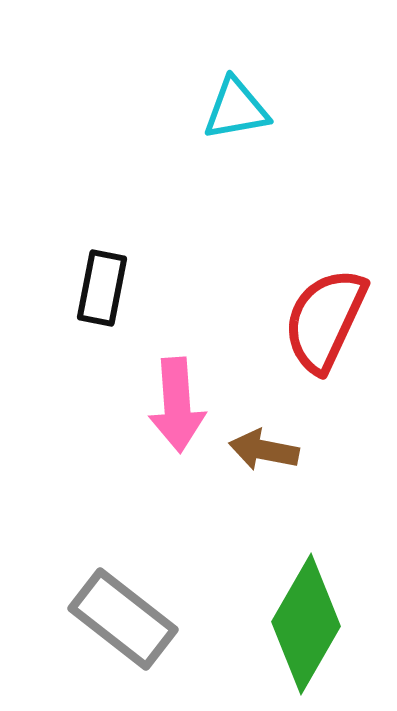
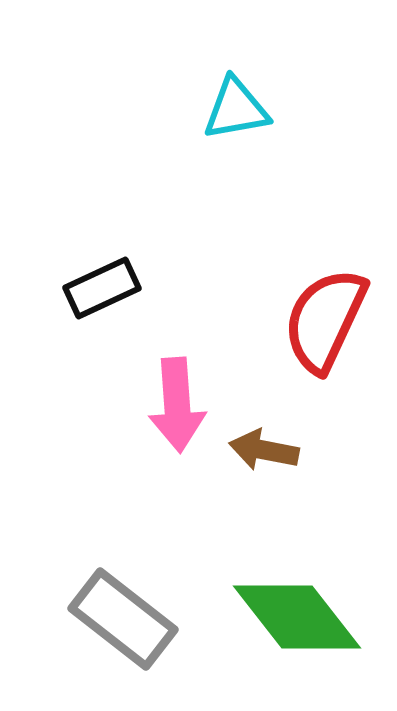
black rectangle: rotated 54 degrees clockwise
green diamond: moved 9 px left, 7 px up; rotated 68 degrees counterclockwise
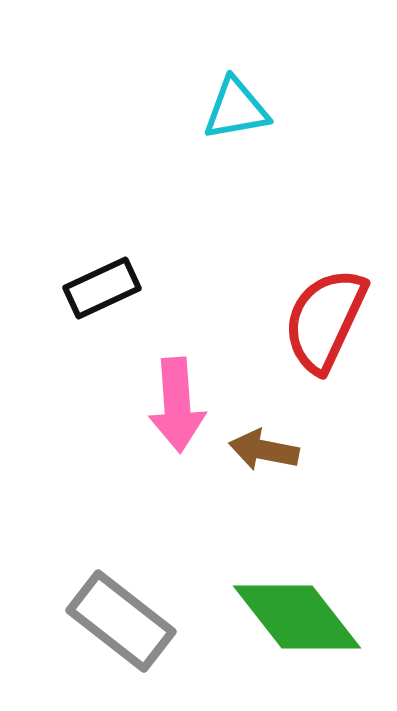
gray rectangle: moved 2 px left, 2 px down
